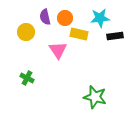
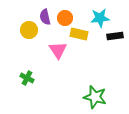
yellow circle: moved 3 px right, 2 px up
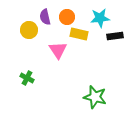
orange circle: moved 2 px right, 1 px up
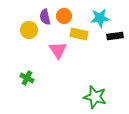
orange circle: moved 3 px left, 1 px up
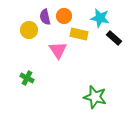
cyan star: rotated 18 degrees clockwise
black rectangle: moved 1 px left, 2 px down; rotated 49 degrees clockwise
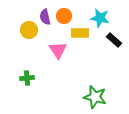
yellow rectangle: moved 1 px right, 1 px up; rotated 12 degrees counterclockwise
black rectangle: moved 2 px down
green cross: rotated 32 degrees counterclockwise
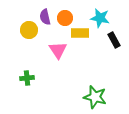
orange circle: moved 1 px right, 2 px down
black rectangle: rotated 21 degrees clockwise
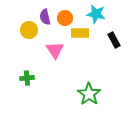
cyan star: moved 4 px left, 4 px up
pink triangle: moved 3 px left
green star: moved 6 px left, 3 px up; rotated 20 degrees clockwise
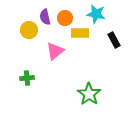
pink triangle: moved 1 px down; rotated 24 degrees clockwise
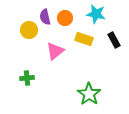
yellow rectangle: moved 4 px right, 6 px down; rotated 18 degrees clockwise
